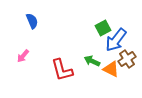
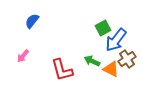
blue semicircle: rotated 119 degrees counterclockwise
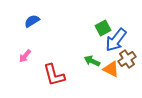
blue semicircle: rotated 21 degrees clockwise
pink arrow: moved 2 px right
red L-shape: moved 8 px left, 5 px down
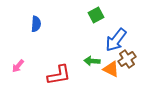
blue semicircle: moved 4 px right, 3 px down; rotated 126 degrees clockwise
green square: moved 7 px left, 13 px up
pink arrow: moved 7 px left, 10 px down
green arrow: rotated 21 degrees counterclockwise
red L-shape: moved 5 px right; rotated 85 degrees counterclockwise
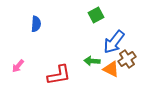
blue arrow: moved 2 px left, 2 px down
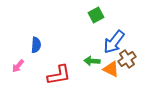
blue semicircle: moved 21 px down
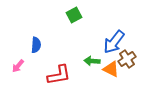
green square: moved 22 px left
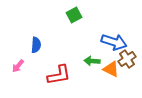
blue arrow: rotated 110 degrees counterclockwise
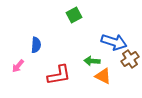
brown cross: moved 3 px right
orange triangle: moved 8 px left, 7 px down
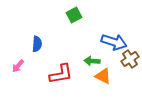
blue semicircle: moved 1 px right, 1 px up
red L-shape: moved 2 px right, 1 px up
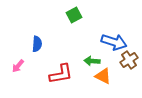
brown cross: moved 1 px left, 1 px down
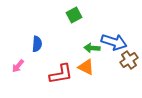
green arrow: moved 13 px up
orange triangle: moved 17 px left, 9 px up
